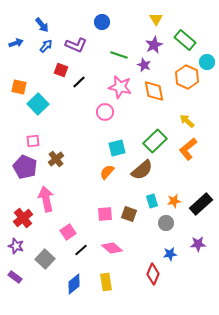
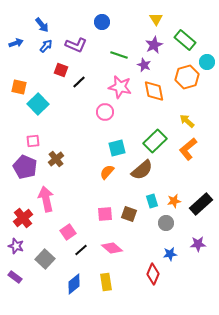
orange hexagon at (187, 77): rotated 20 degrees clockwise
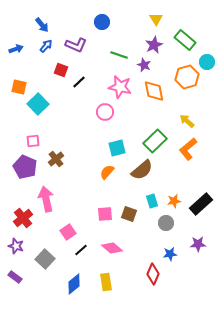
blue arrow at (16, 43): moved 6 px down
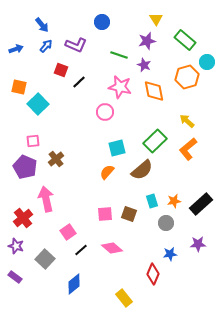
purple star at (154, 45): moved 7 px left, 4 px up; rotated 12 degrees clockwise
yellow rectangle at (106, 282): moved 18 px right, 16 px down; rotated 30 degrees counterclockwise
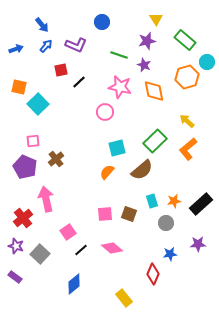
red square at (61, 70): rotated 32 degrees counterclockwise
gray square at (45, 259): moved 5 px left, 5 px up
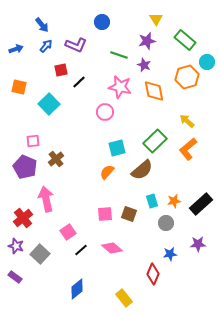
cyan square at (38, 104): moved 11 px right
blue diamond at (74, 284): moved 3 px right, 5 px down
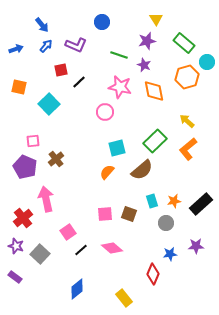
green rectangle at (185, 40): moved 1 px left, 3 px down
purple star at (198, 244): moved 2 px left, 2 px down
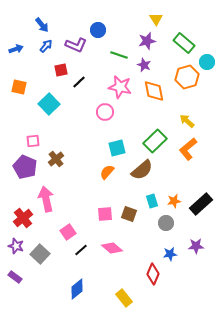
blue circle at (102, 22): moved 4 px left, 8 px down
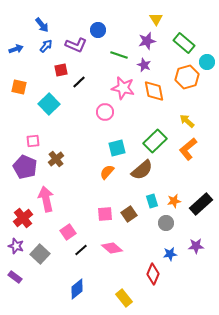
pink star at (120, 87): moved 3 px right, 1 px down
brown square at (129, 214): rotated 35 degrees clockwise
